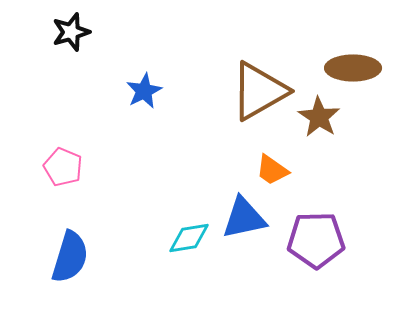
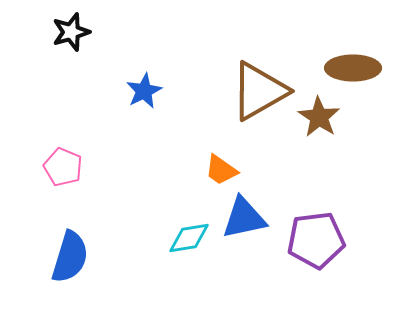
orange trapezoid: moved 51 px left
purple pentagon: rotated 6 degrees counterclockwise
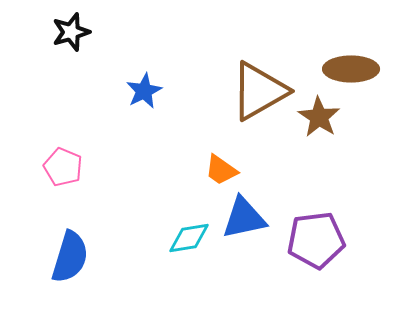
brown ellipse: moved 2 px left, 1 px down
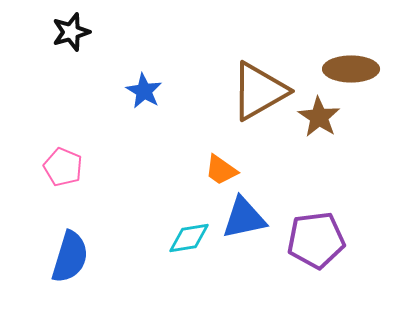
blue star: rotated 15 degrees counterclockwise
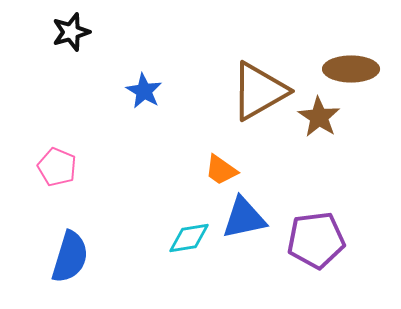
pink pentagon: moved 6 px left
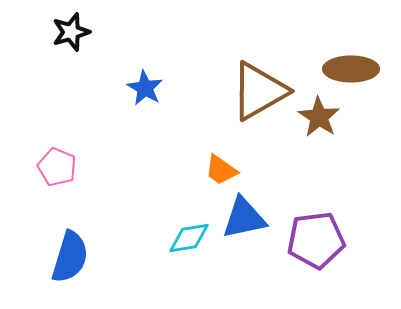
blue star: moved 1 px right, 3 px up
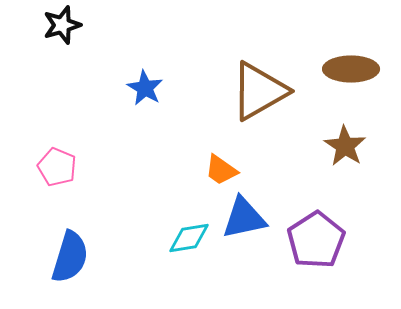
black star: moved 9 px left, 7 px up
brown star: moved 26 px right, 29 px down
purple pentagon: rotated 26 degrees counterclockwise
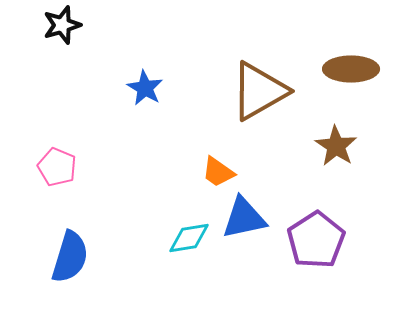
brown star: moved 9 px left
orange trapezoid: moved 3 px left, 2 px down
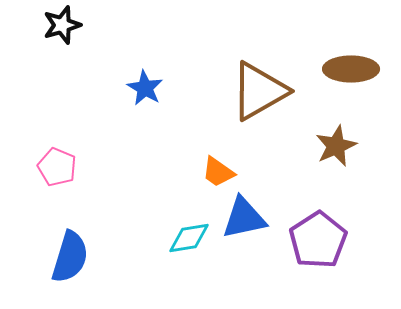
brown star: rotated 15 degrees clockwise
purple pentagon: moved 2 px right
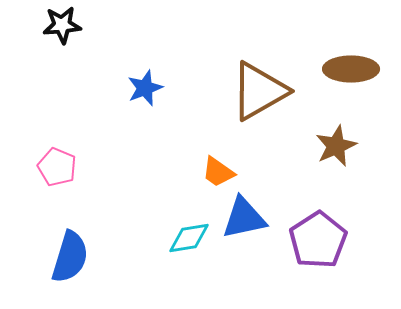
black star: rotated 12 degrees clockwise
blue star: rotated 21 degrees clockwise
